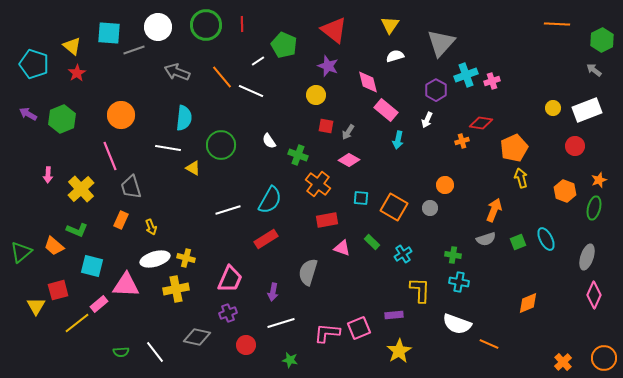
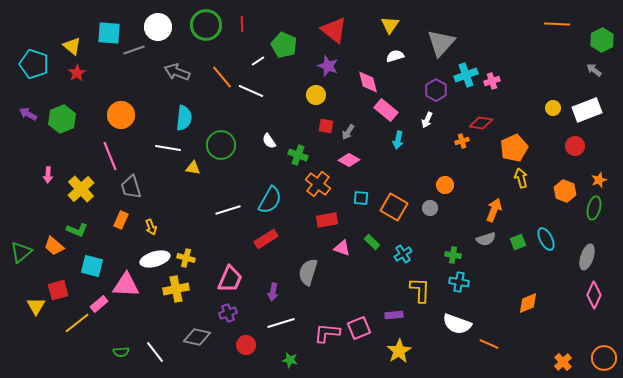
yellow triangle at (193, 168): rotated 21 degrees counterclockwise
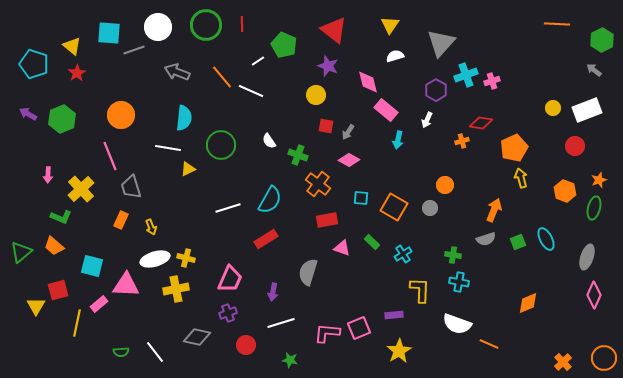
yellow triangle at (193, 168): moved 5 px left, 1 px down; rotated 35 degrees counterclockwise
white line at (228, 210): moved 2 px up
green L-shape at (77, 230): moved 16 px left, 13 px up
yellow line at (77, 323): rotated 40 degrees counterclockwise
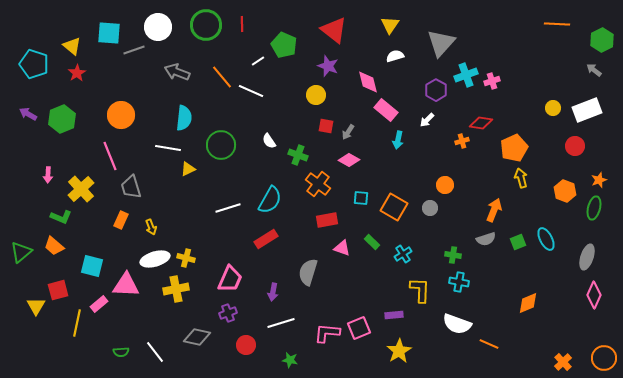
white arrow at (427, 120): rotated 21 degrees clockwise
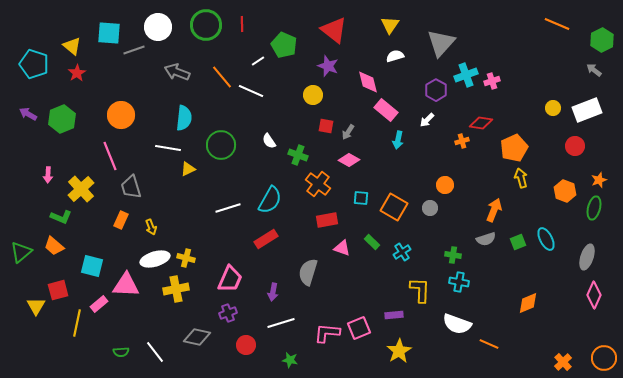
orange line at (557, 24): rotated 20 degrees clockwise
yellow circle at (316, 95): moved 3 px left
cyan cross at (403, 254): moved 1 px left, 2 px up
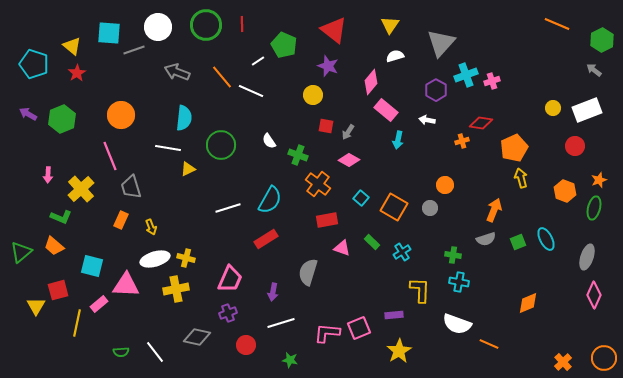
pink diamond at (368, 82): moved 3 px right; rotated 55 degrees clockwise
white arrow at (427, 120): rotated 56 degrees clockwise
cyan square at (361, 198): rotated 35 degrees clockwise
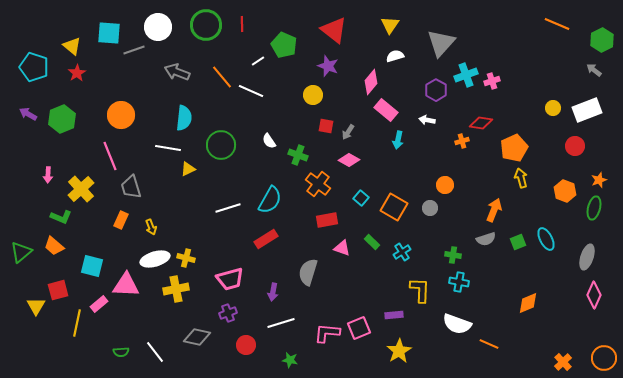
cyan pentagon at (34, 64): moved 3 px down
pink trapezoid at (230, 279): rotated 52 degrees clockwise
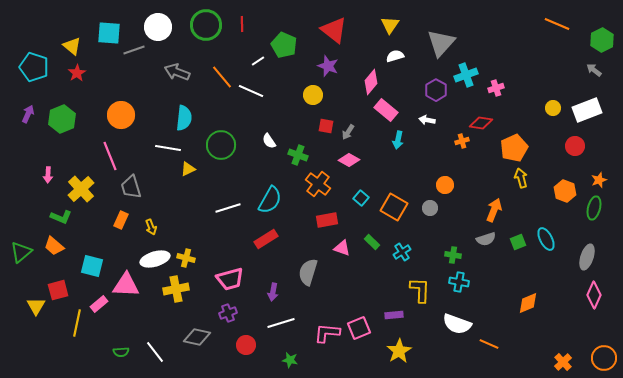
pink cross at (492, 81): moved 4 px right, 7 px down
purple arrow at (28, 114): rotated 84 degrees clockwise
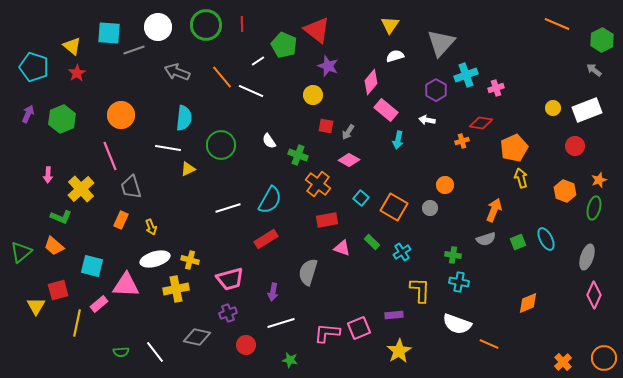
red triangle at (334, 30): moved 17 px left
yellow cross at (186, 258): moved 4 px right, 2 px down
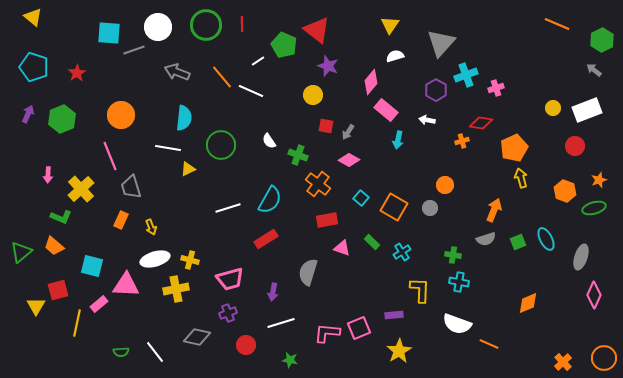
yellow triangle at (72, 46): moved 39 px left, 29 px up
green ellipse at (594, 208): rotated 60 degrees clockwise
gray ellipse at (587, 257): moved 6 px left
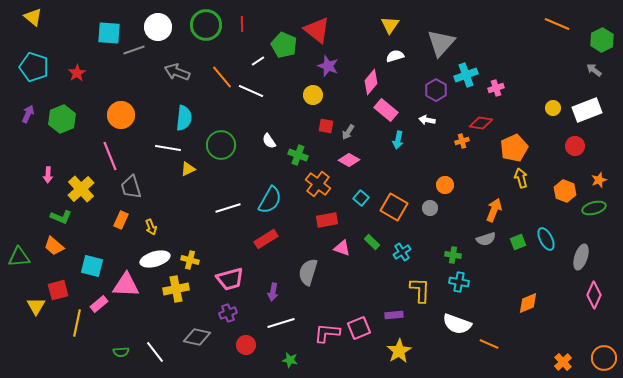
green triangle at (21, 252): moved 2 px left, 5 px down; rotated 35 degrees clockwise
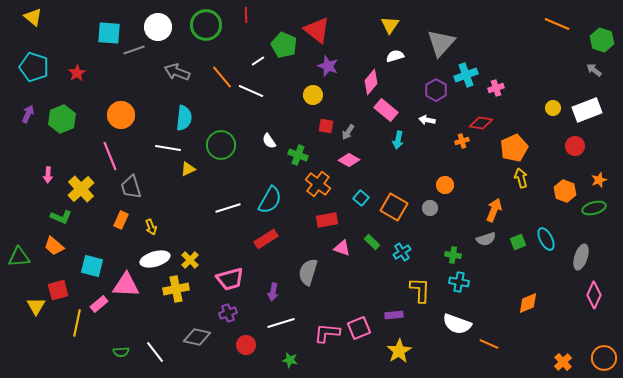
red line at (242, 24): moved 4 px right, 9 px up
green hexagon at (602, 40): rotated 15 degrees counterclockwise
yellow cross at (190, 260): rotated 30 degrees clockwise
